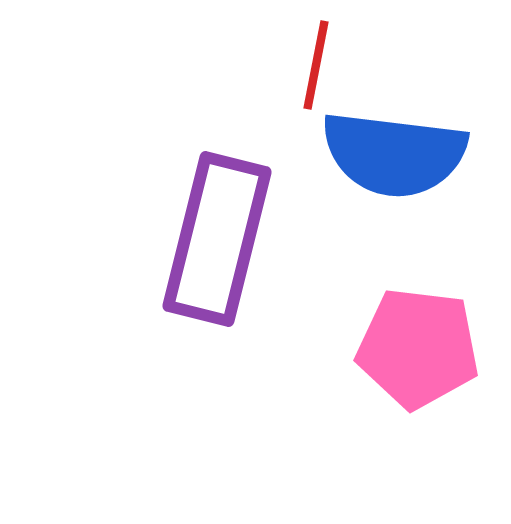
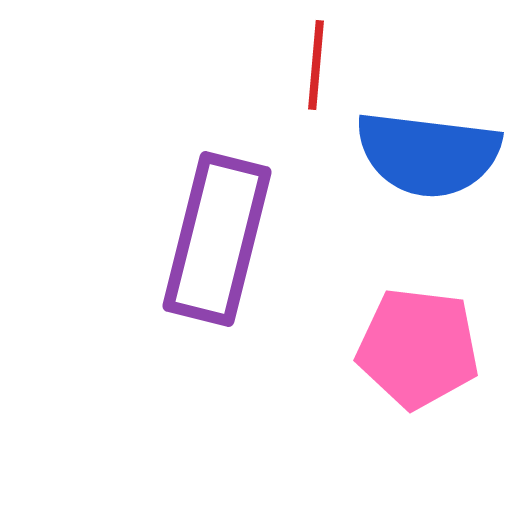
red line: rotated 6 degrees counterclockwise
blue semicircle: moved 34 px right
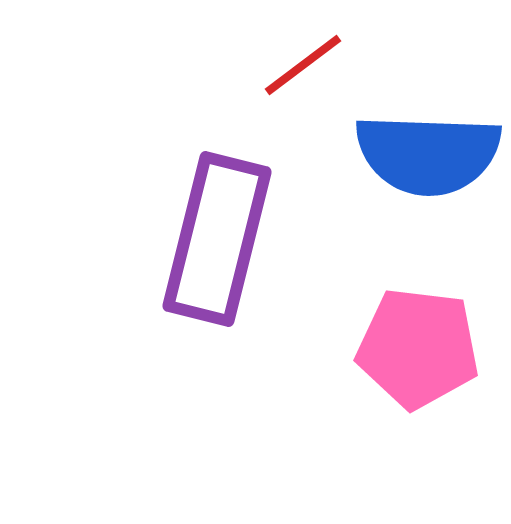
red line: moved 13 px left; rotated 48 degrees clockwise
blue semicircle: rotated 5 degrees counterclockwise
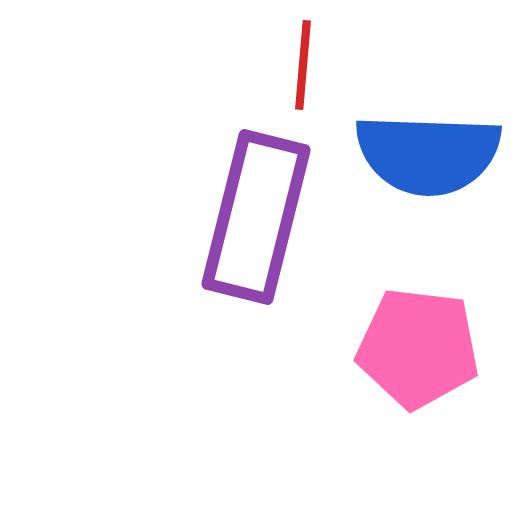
red line: rotated 48 degrees counterclockwise
purple rectangle: moved 39 px right, 22 px up
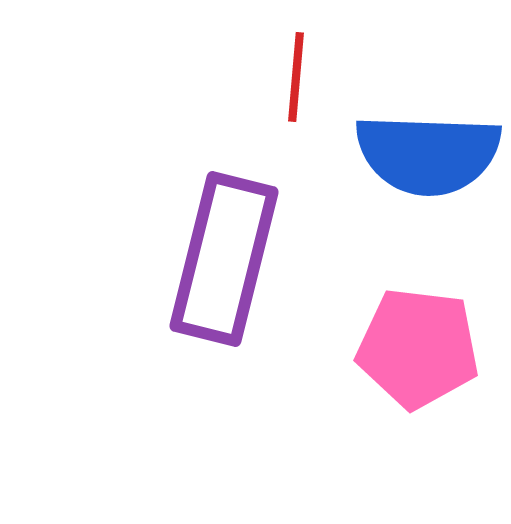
red line: moved 7 px left, 12 px down
purple rectangle: moved 32 px left, 42 px down
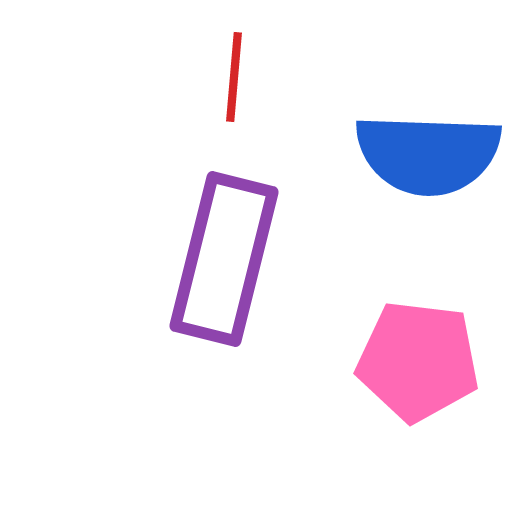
red line: moved 62 px left
pink pentagon: moved 13 px down
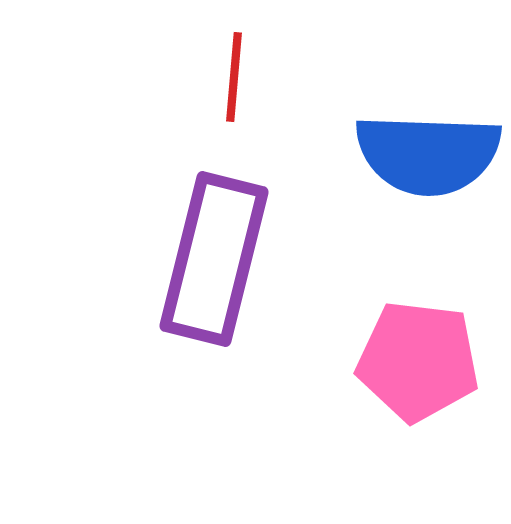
purple rectangle: moved 10 px left
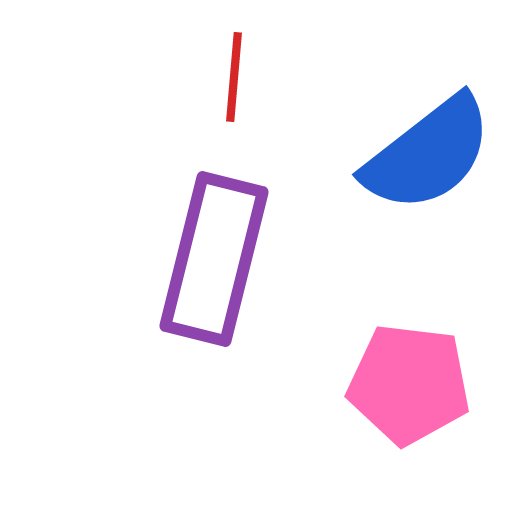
blue semicircle: rotated 40 degrees counterclockwise
pink pentagon: moved 9 px left, 23 px down
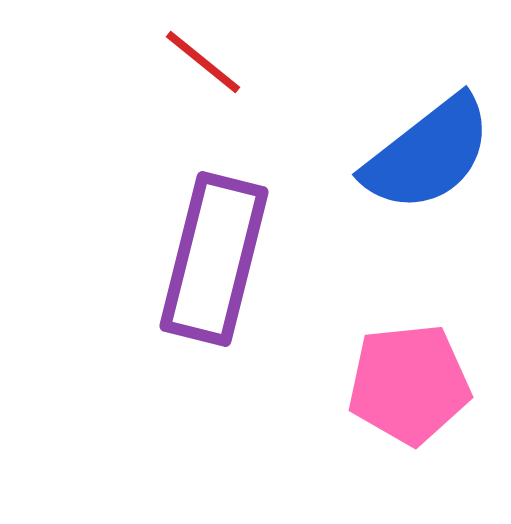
red line: moved 31 px left, 15 px up; rotated 56 degrees counterclockwise
pink pentagon: rotated 13 degrees counterclockwise
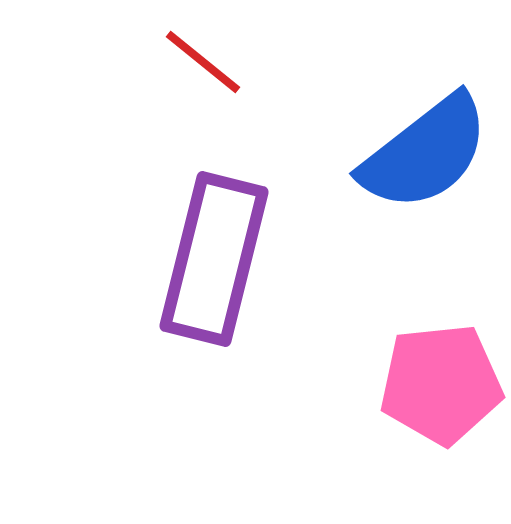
blue semicircle: moved 3 px left, 1 px up
pink pentagon: moved 32 px right
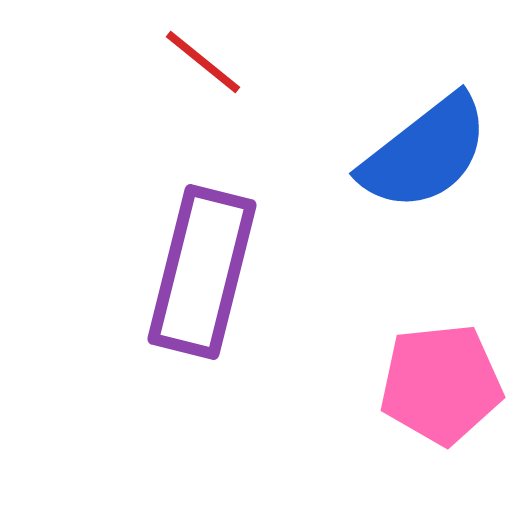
purple rectangle: moved 12 px left, 13 px down
